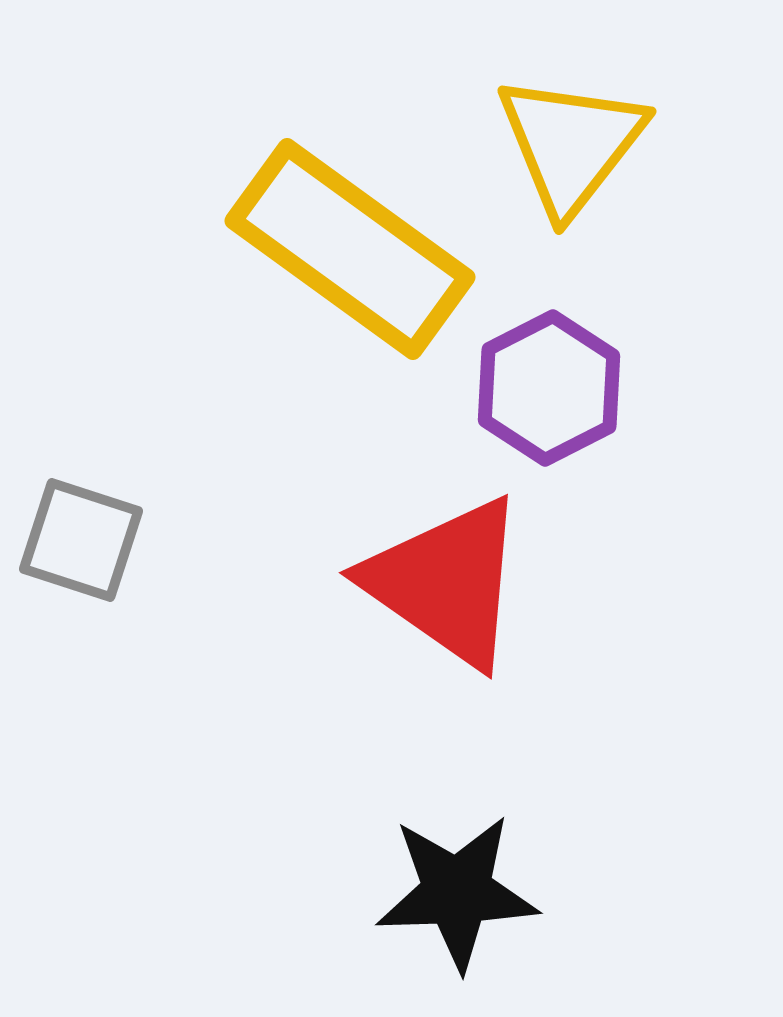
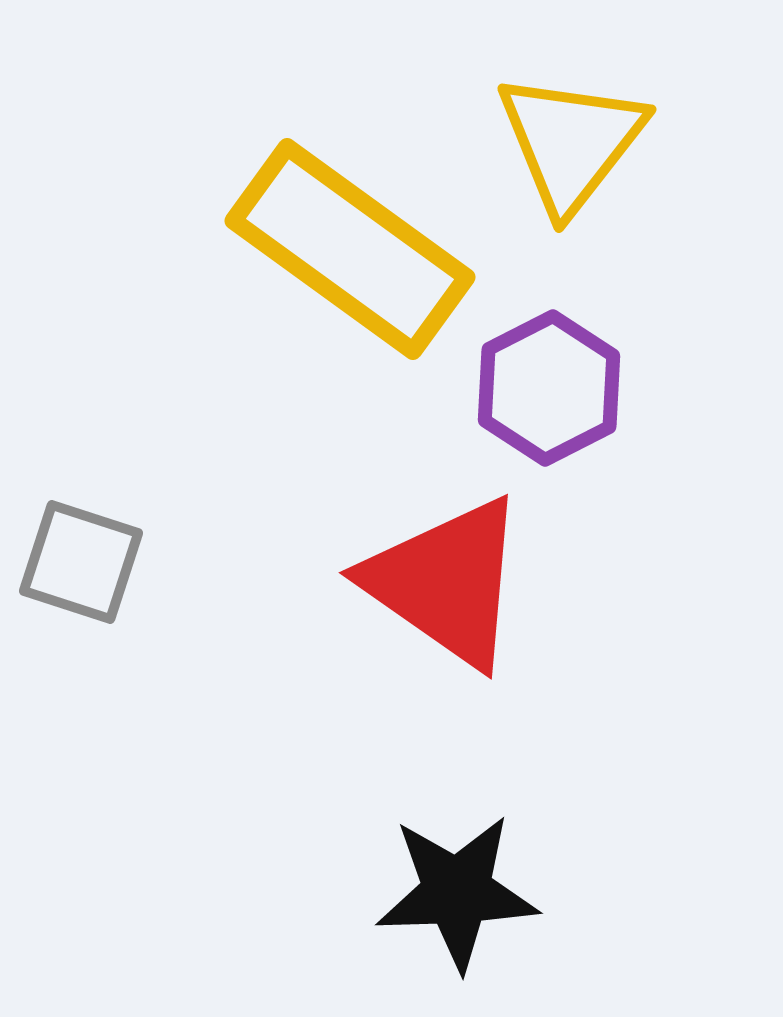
yellow triangle: moved 2 px up
gray square: moved 22 px down
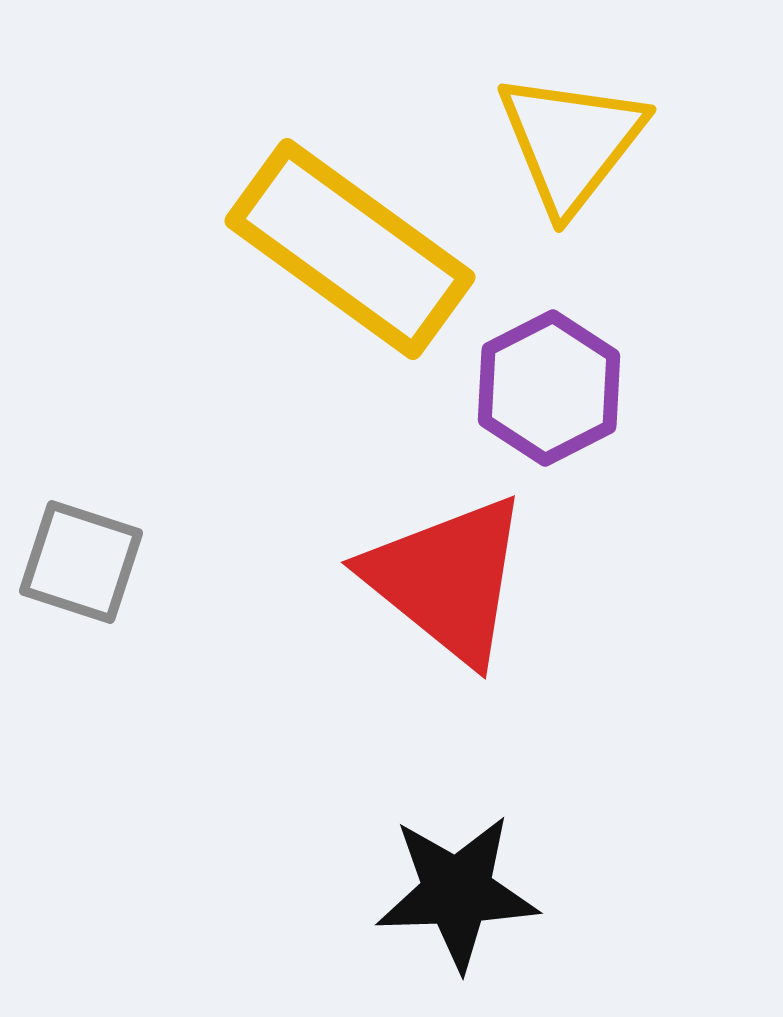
red triangle: moved 1 px right, 3 px up; rotated 4 degrees clockwise
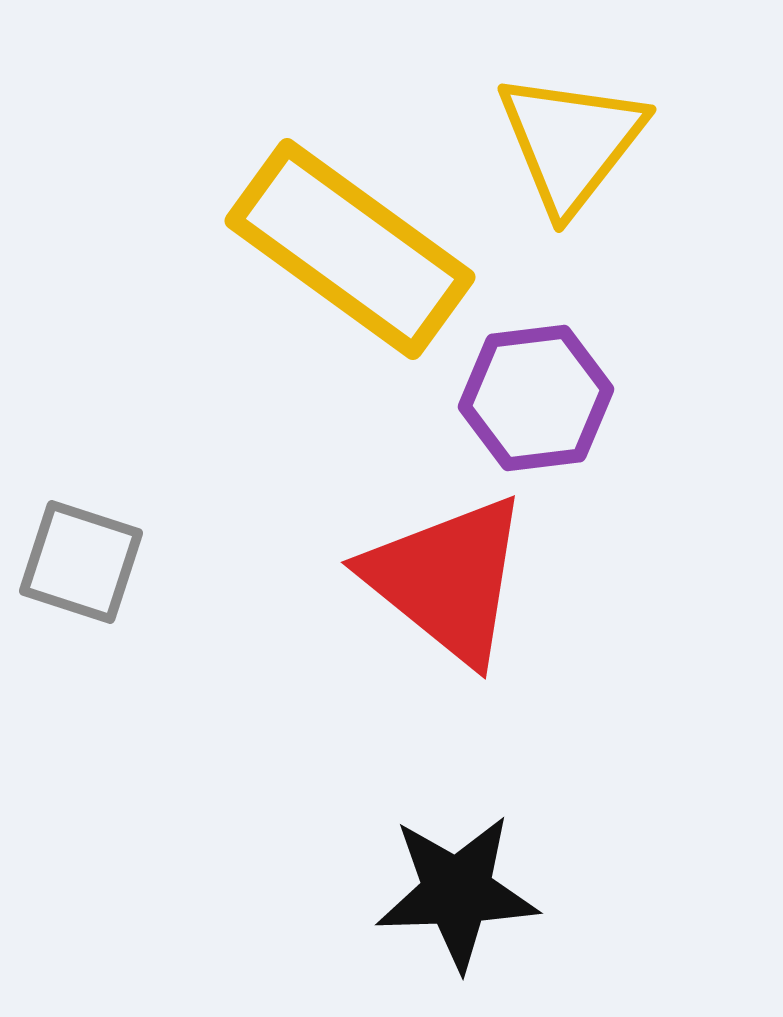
purple hexagon: moved 13 px left, 10 px down; rotated 20 degrees clockwise
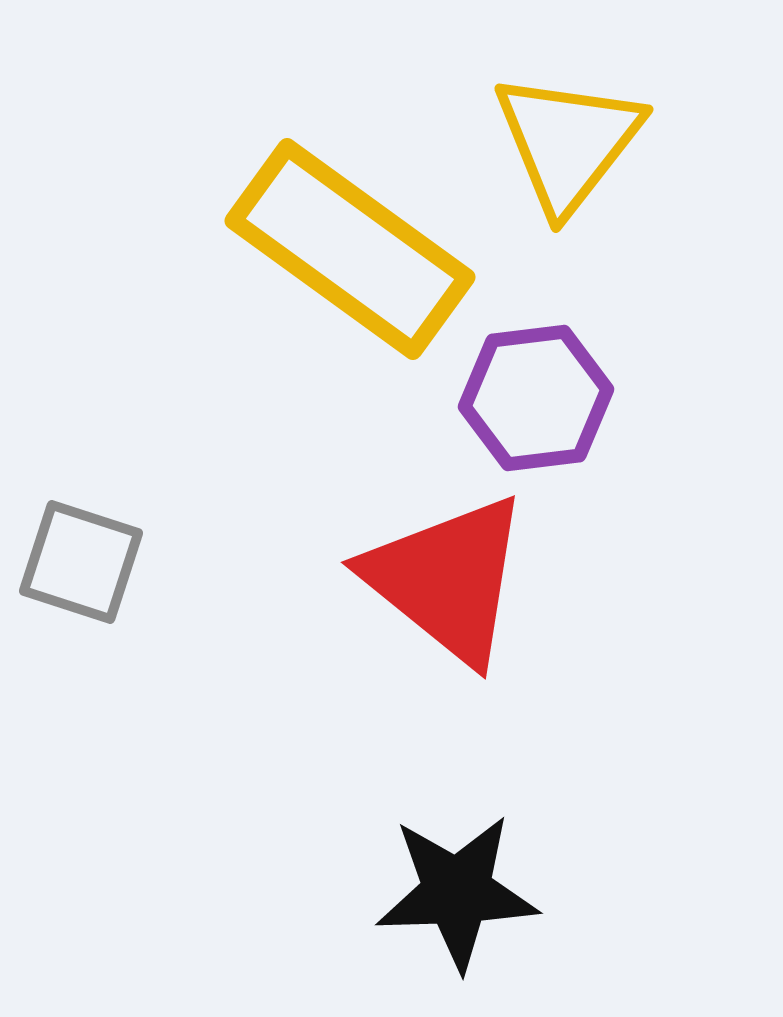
yellow triangle: moved 3 px left
